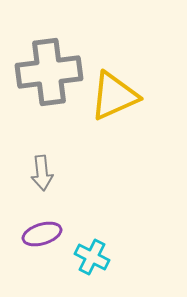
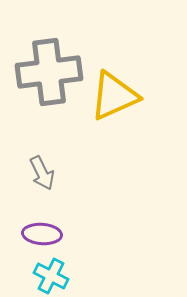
gray arrow: rotated 20 degrees counterclockwise
purple ellipse: rotated 21 degrees clockwise
cyan cross: moved 41 px left, 19 px down
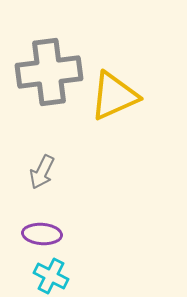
gray arrow: moved 1 px up; rotated 52 degrees clockwise
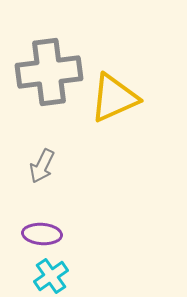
yellow triangle: moved 2 px down
gray arrow: moved 6 px up
cyan cross: rotated 28 degrees clockwise
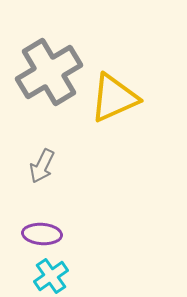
gray cross: rotated 24 degrees counterclockwise
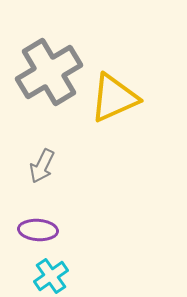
purple ellipse: moved 4 px left, 4 px up
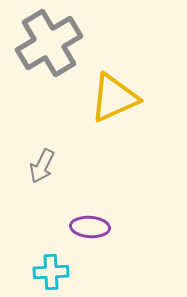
gray cross: moved 29 px up
purple ellipse: moved 52 px right, 3 px up
cyan cross: moved 4 px up; rotated 32 degrees clockwise
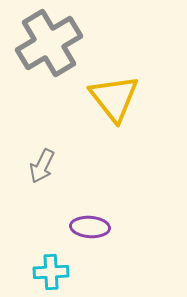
yellow triangle: rotated 44 degrees counterclockwise
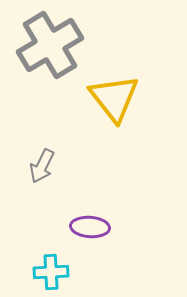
gray cross: moved 1 px right, 2 px down
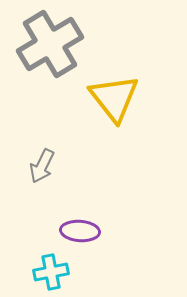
gray cross: moved 1 px up
purple ellipse: moved 10 px left, 4 px down
cyan cross: rotated 8 degrees counterclockwise
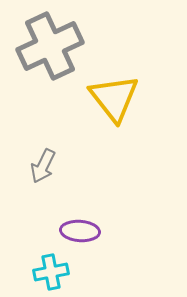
gray cross: moved 2 px down; rotated 6 degrees clockwise
gray arrow: moved 1 px right
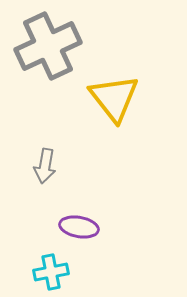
gray cross: moved 2 px left
gray arrow: moved 2 px right; rotated 16 degrees counterclockwise
purple ellipse: moved 1 px left, 4 px up; rotated 6 degrees clockwise
